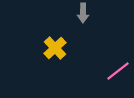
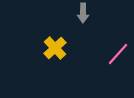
pink line: moved 17 px up; rotated 10 degrees counterclockwise
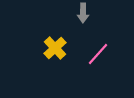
pink line: moved 20 px left
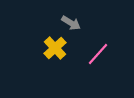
gray arrow: moved 12 px left, 10 px down; rotated 60 degrees counterclockwise
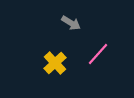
yellow cross: moved 15 px down
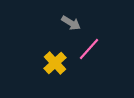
pink line: moved 9 px left, 5 px up
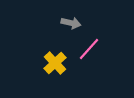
gray arrow: rotated 18 degrees counterclockwise
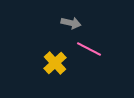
pink line: rotated 75 degrees clockwise
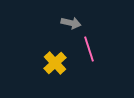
pink line: rotated 45 degrees clockwise
